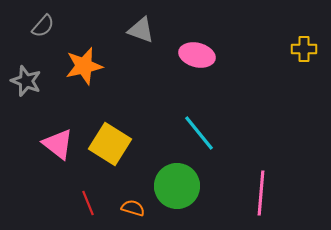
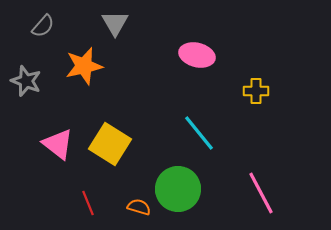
gray triangle: moved 26 px left, 7 px up; rotated 40 degrees clockwise
yellow cross: moved 48 px left, 42 px down
green circle: moved 1 px right, 3 px down
pink line: rotated 33 degrees counterclockwise
orange semicircle: moved 6 px right, 1 px up
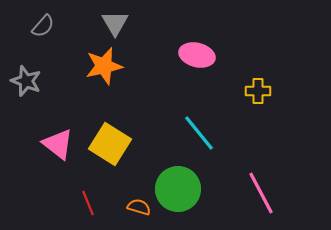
orange star: moved 20 px right
yellow cross: moved 2 px right
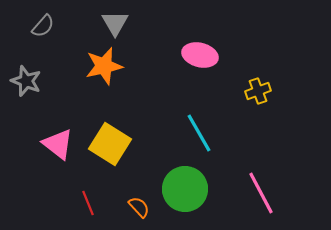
pink ellipse: moved 3 px right
yellow cross: rotated 20 degrees counterclockwise
cyan line: rotated 9 degrees clockwise
green circle: moved 7 px right
orange semicircle: rotated 30 degrees clockwise
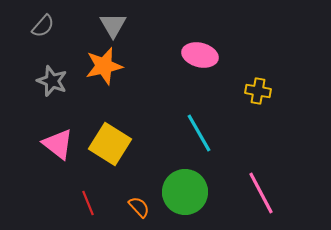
gray triangle: moved 2 px left, 2 px down
gray star: moved 26 px right
yellow cross: rotated 30 degrees clockwise
green circle: moved 3 px down
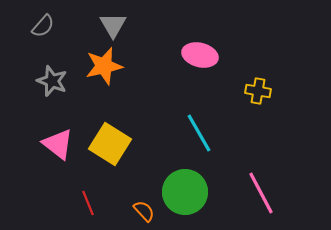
orange semicircle: moved 5 px right, 4 px down
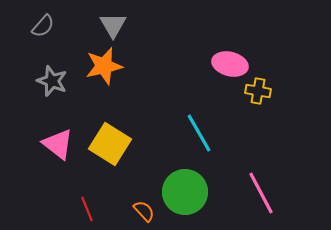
pink ellipse: moved 30 px right, 9 px down
red line: moved 1 px left, 6 px down
